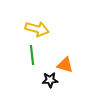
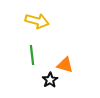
yellow arrow: moved 8 px up
black star: rotated 28 degrees counterclockwise
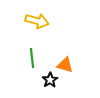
green line: moved 3 px down
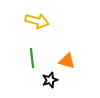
orange triangle: moved 2 px right, 4 px up
black star: rotated 14 degrees clockwise
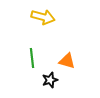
yellow arrow: moved 6 px right, 4 px up
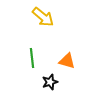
yellow arrow: rotated 25 degrees clockwise
black star: moved 2 px down
